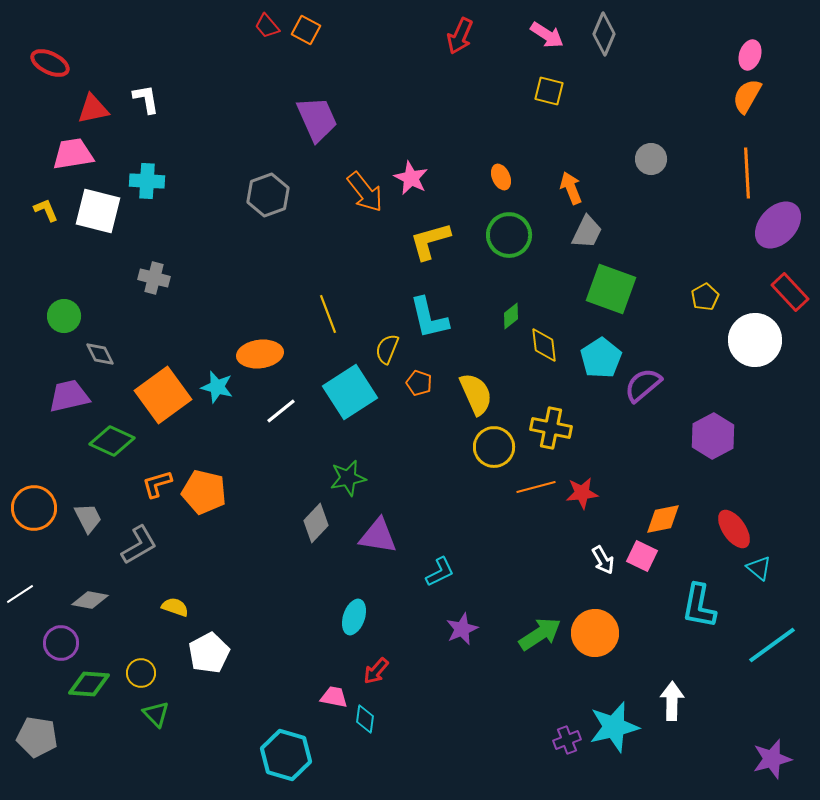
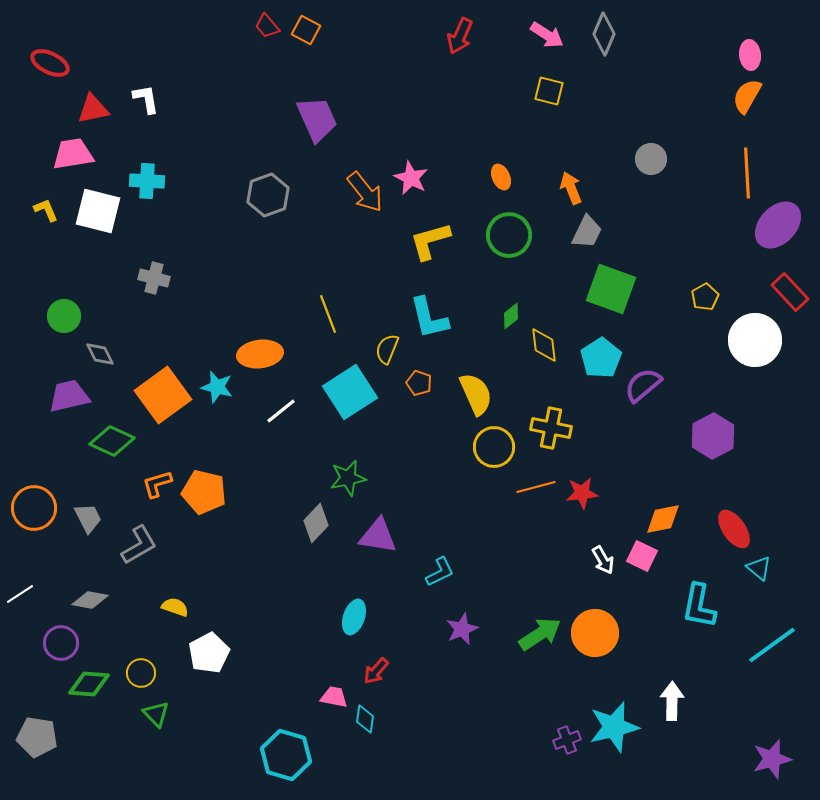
pink ellipse at (750, 55): rotated 24 degrees counterclockwise
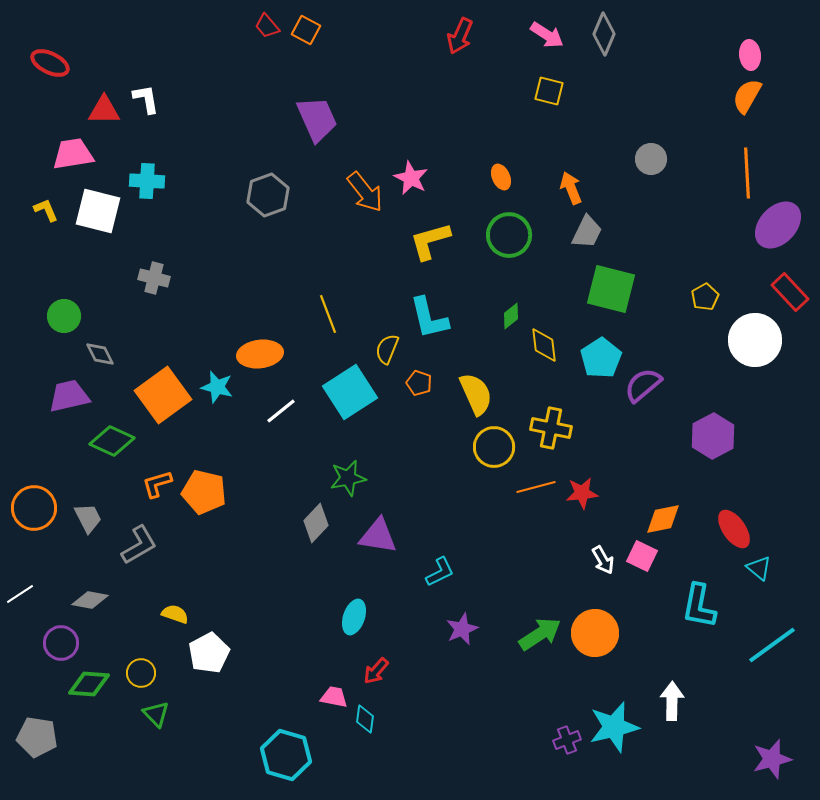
red triangle at (93, 109): moved 11 px right, 1 px down; rotated 12 degrees clockwise
green square at (611, 289): rotated 6 degrees counterclockwise
yellow semicircle at (175, 607): moved 7 px down
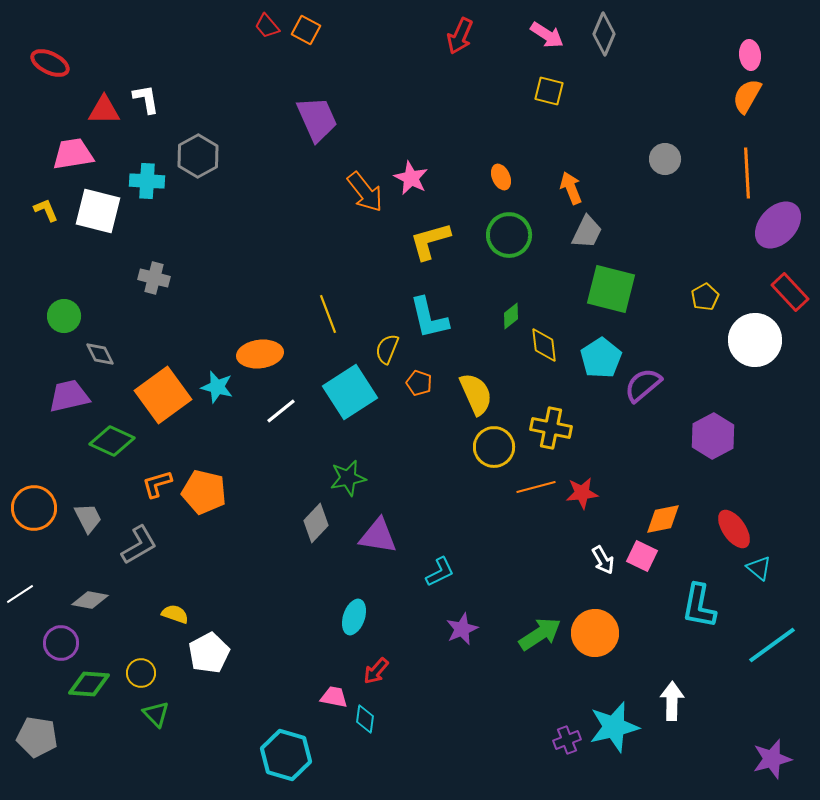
gray circle at (651, 159): moved 14 px right
gray hexagon at (268, 195): moved 70 px left, 39 px up; rotated 9 degrees counterclockwise
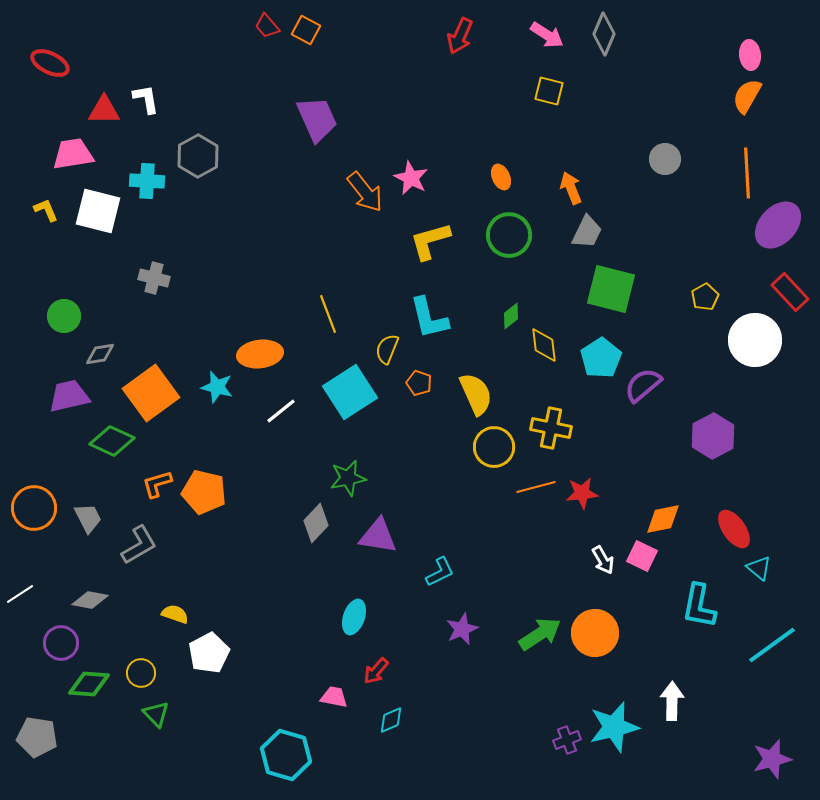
gray diamond at (100, 354): rotated 72 degrees counterclockwise
orange square at (163, 395): moved 12 px left, 2 px up
cyan diamond at (365, 719): moved 26 px right, 1 px down; rotated 60 degrees clockwise
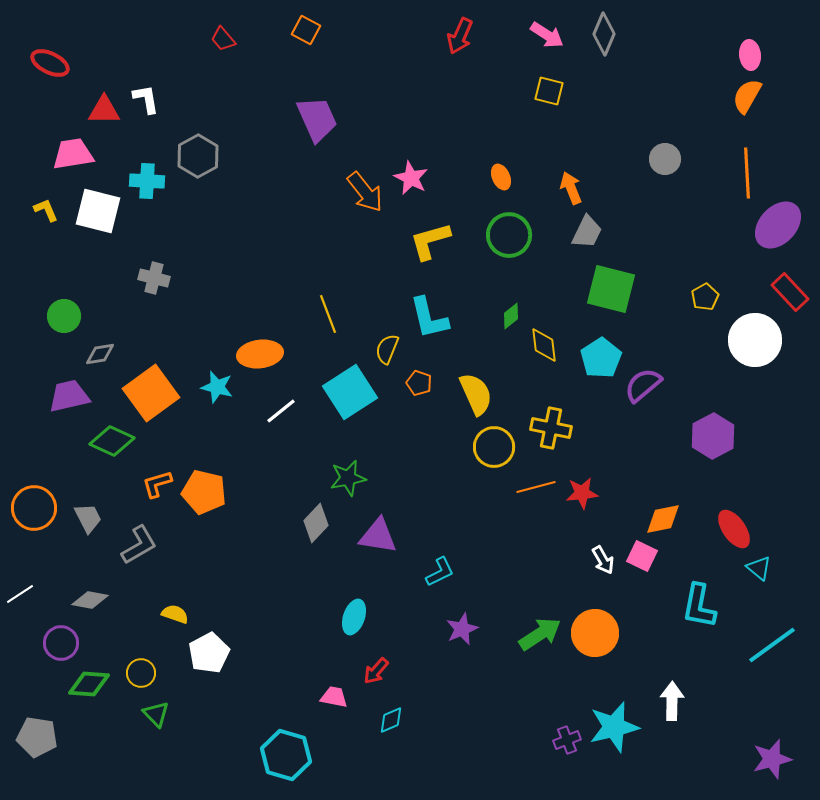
red trapezoid at (267, 26): moved 44 px left, 13 px down
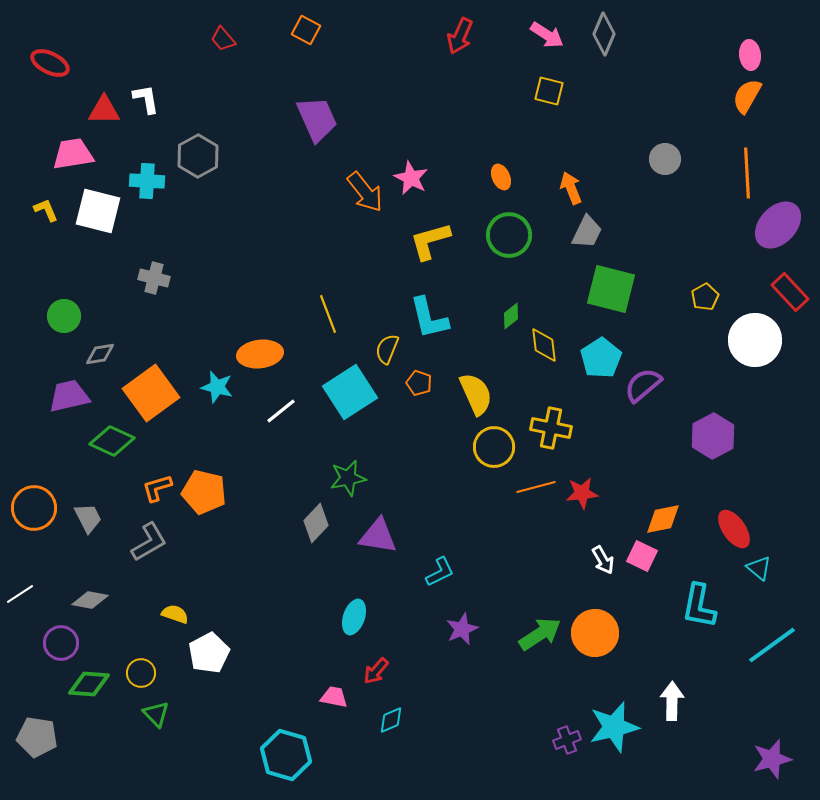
orange L-shape at (157, 484): moved 4 px down
gray L-shape at (139, 545): moved 10 px right, 3 px up
